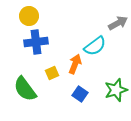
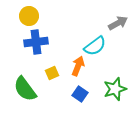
orange arrow: moved 3 px right, 2 px down
green star: moved 1 px left, 1 px up
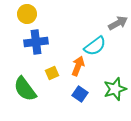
yellow circle: moved 2 px left, 2 px up
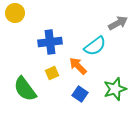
yellow circle: moved 12 px left, 1 px up
blue cross: moved 14 px right
orange arrow: rotated 66 degrees counterclockwise
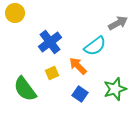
blue cross: rotated 30 degrees counterclockwise
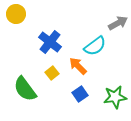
yellow circle: moved 1 px right, 1 px down
blue cross: rotated 15 degrees counterclockwise
yellow square: rotated 16 degrees counterclockwise
green star: moved 8 px down; rotated 10 degrees clockwise
blue square: rotated 21 degrees clockwise
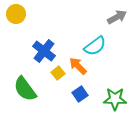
gray arrow: moved 1 px left, 6 px up
blue cross: moved 6 px left, 9 px down
yellow square: moved 6 px right
green star: moved 2 px down; rotated 10 degrees clockwise
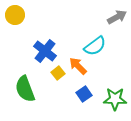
yellow circle: moved 1 px left, 1 px down
blue cross: moved 1 px right
green semicircle: rotated 16 degrees clockwise
blue square: moved 4 px right
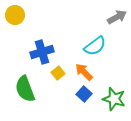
blue cross: moved 3 px left, 1 px down; rotated 35 degrees clockwise
orange arrow: moved 6 px right, 6 px down
blue square: rotated 14 degrees counterclockwise
green star: moved 1 px left; rotated 15 degrees clockwise
